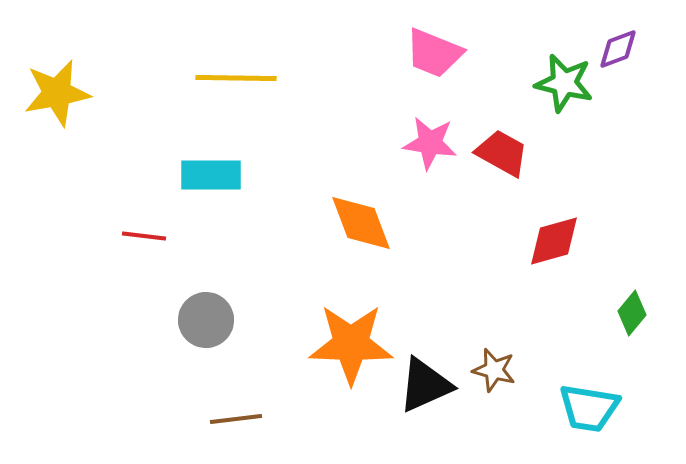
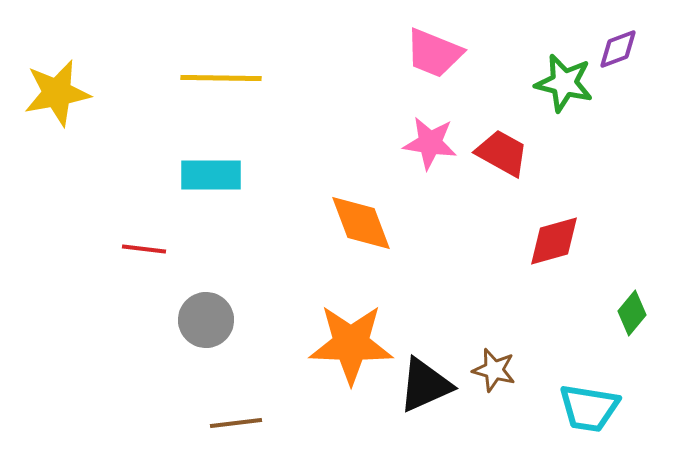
yellow line: moved 15 px left
red line: moved 13 px down
brown line: moved 4 px down
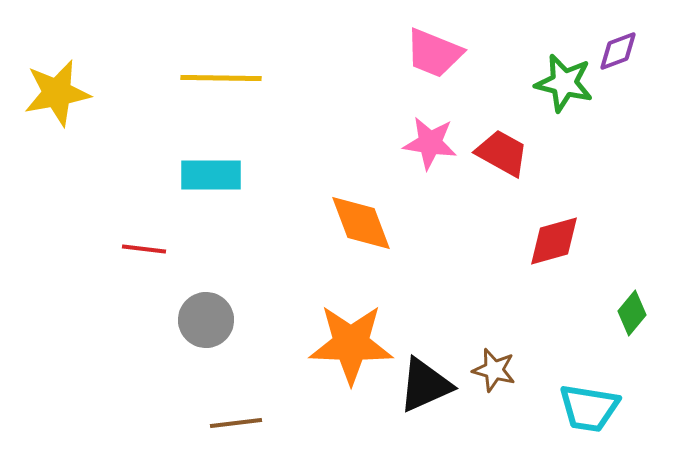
purple diamond: moved 2 px down
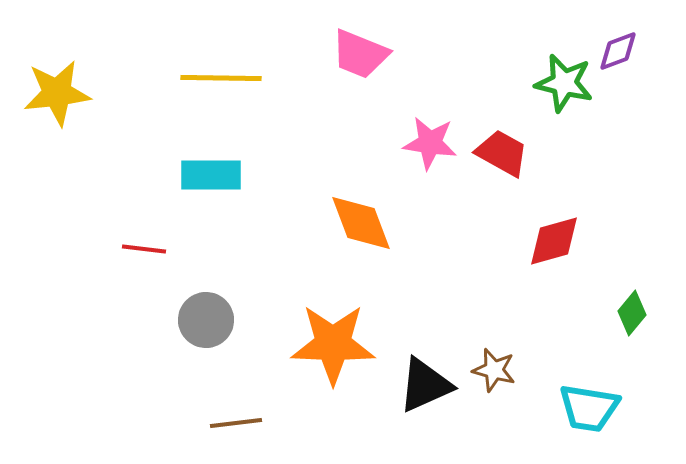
pink trapezoid: moved 74 px left, 1 px down
yellow star: rotated 4 degrees clockwise
orange star: moved 18 px left
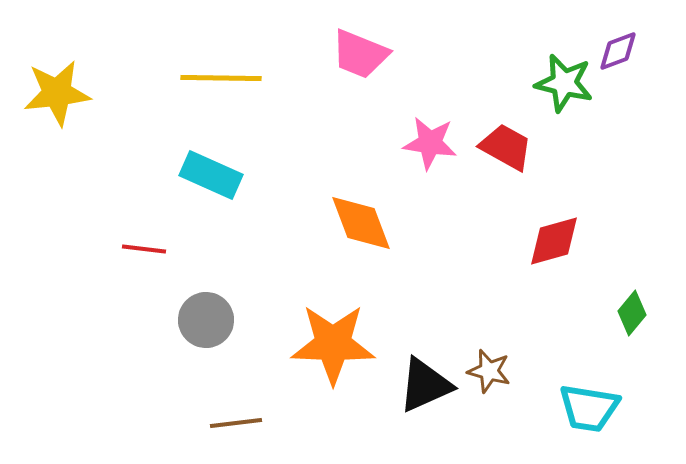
red trapezoid: moved 4 px right, 6 px up
cyan rectangle: rotated 24 degrees clockwise
brown star: moved 5 px left, 1 px down
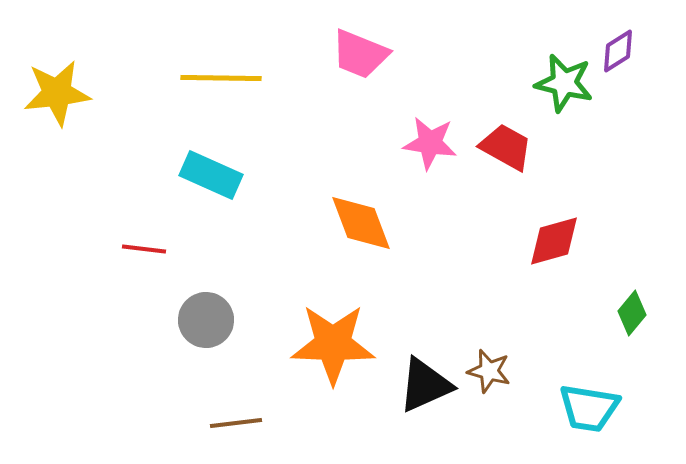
purple diamond: rotated 12 degrees counterclockwise
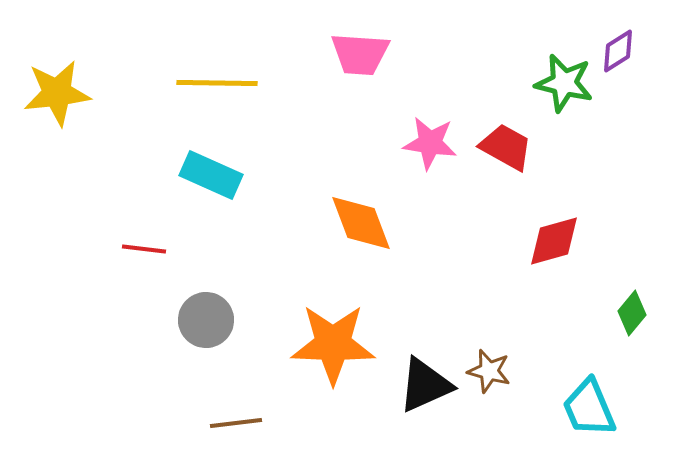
pink trapezoid: rotated 18 degrees counterclockwise
yellow line: moved 4 px left, 5 px down
cyan trapezoid: rotated 58 degrees clockwise
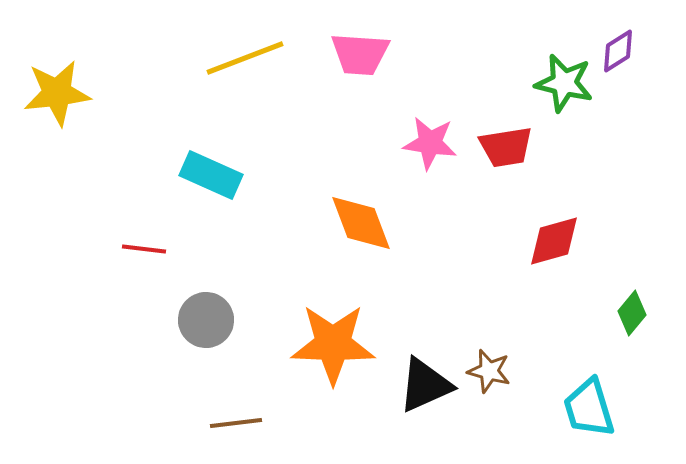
yellow line: moved 28 px right, 25 px up; rotated 22 degrees counterclockwise
red trapezoid: rotated 142 degrees clockwise
cyan trapezoid: rotated 6 degrees clockwise
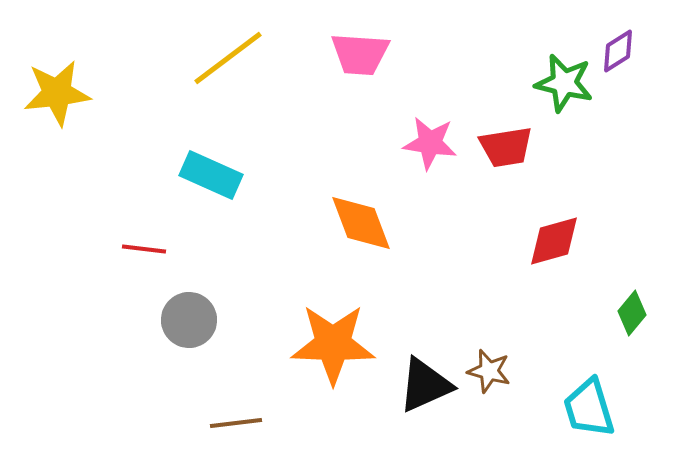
yellow line: moved 17 px left; rotated 16 degrees counterclockwise
gray circle: moved 17 px left
